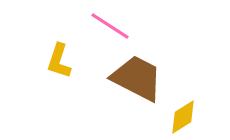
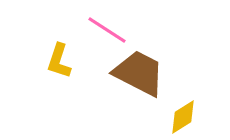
pink line: moved 3 px left, 4 px down
brown trapezoid: moved 2 px right, 5 px up
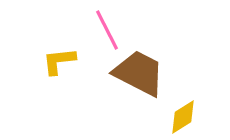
pink line: rotated 30 degrees clockwise
yellow L-shape: rotated 66 degrees clockwise
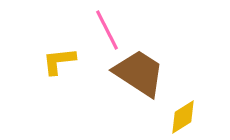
brown trapezoid: rotated 6 degrees clockwise
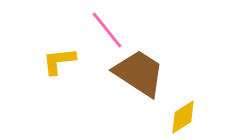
pink line: rotated 12 degrees counterclockwise
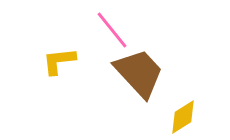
pink line: moved 5 px right
brown trapezoid: rotated 14 degrees clockwise
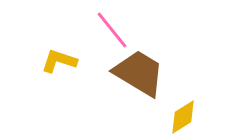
yellow L-shape: rotated 24 degrees clockwise
brown trapezoid: rotated 16 degrees counterclockwise
